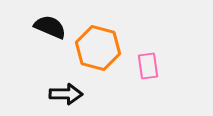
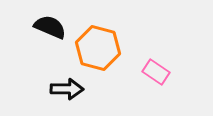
pink rectangle: moved 8 px right, 6 px down; rotated 48 degrees counterclockwise
black arrow: moved 1 px right, 5 px up
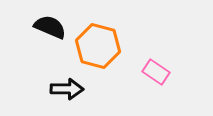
orange hexagon: moved 2 px up
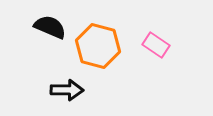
pink rectangle: moved 27 px up
black arrow: moved 1 px down
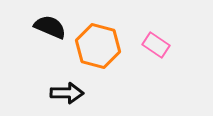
black arrow: moved 3 px down
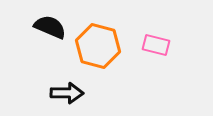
pink rectangle: rotated 20 degrees counterclockwise
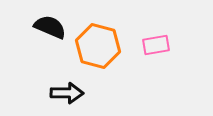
pink rectangle: rotated 24 degrees counterclockwise
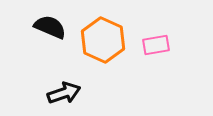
orange hexagon: moved 5 px right, 6 px up; rotated 9 degrees clockwise
black arrow: moved 3 px left; rotated 20 degrees counterclockwise
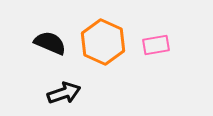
black semicircle: moved 16 px down
orange hexagon: moved 2 px down
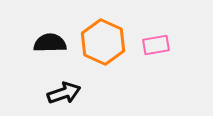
black semicircle: rotated 24 degrees counterclockwise
